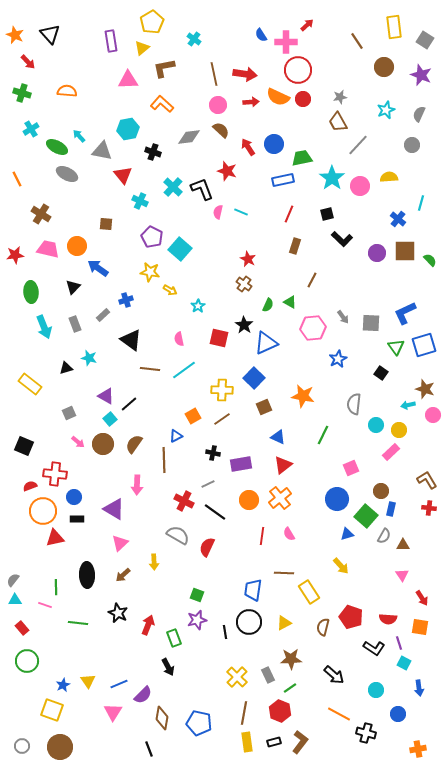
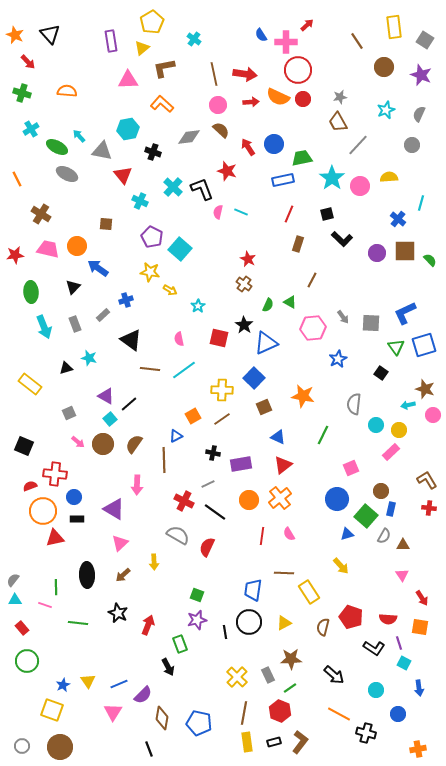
brown rectangle at (295, 246): moved 3 px right, 2 px up
green rectangle at (174, 638): moved 6 px right, 6 px down
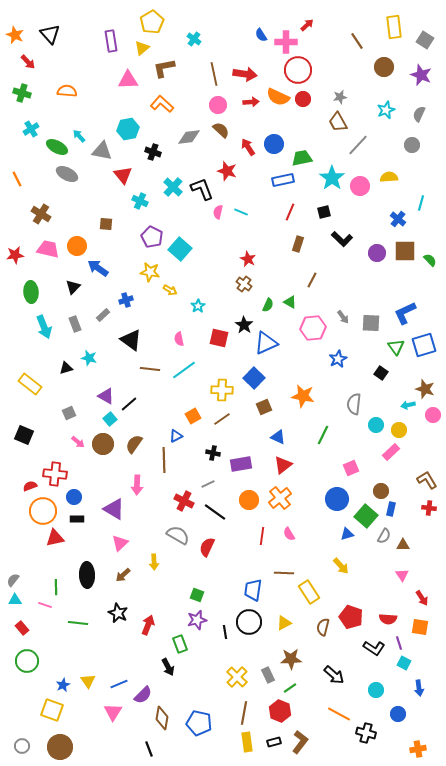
red line at (289, 214): moved 1 px right, 2 px up
black square at (327, 214): moved 3 px left, 2 px up
black square at (24, 446): moved 11 px up
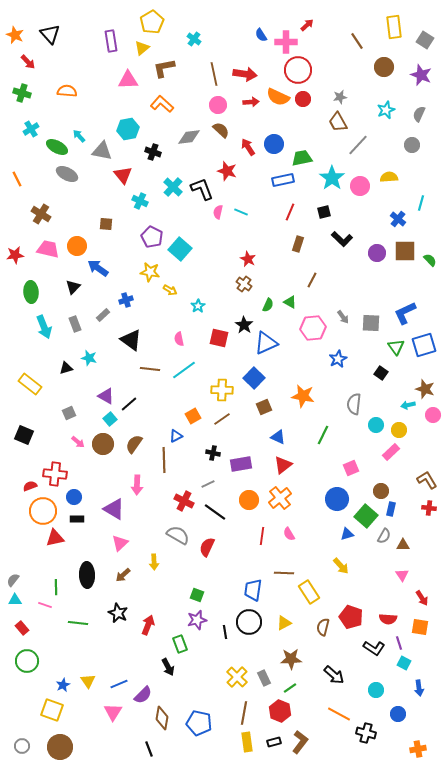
gray rectangle at (268, 675): moved 4 px left, 3 px down
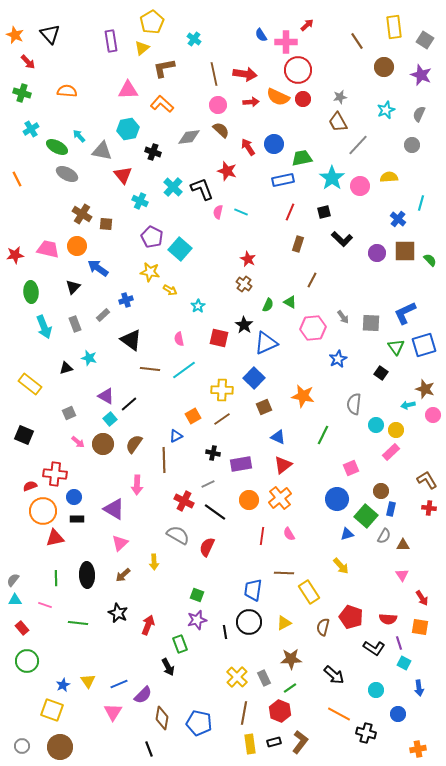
pink triangle at (128, 80): moved 10 px down
brown cross at (41, 214): moved 41 px right
yellow circle at (399, 430): moved 3 px left
green line at (56, 587): moved 9 px up
yellow rectangle at (247, 742): moved 3 px right, 2 px down
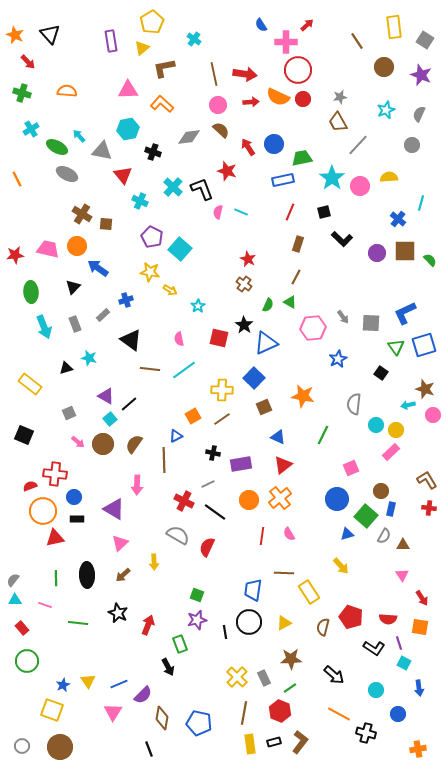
blue semicircle at (261, 35): moved 10 px up
brown line at (312, 280): moved 16 px left, 3 px up
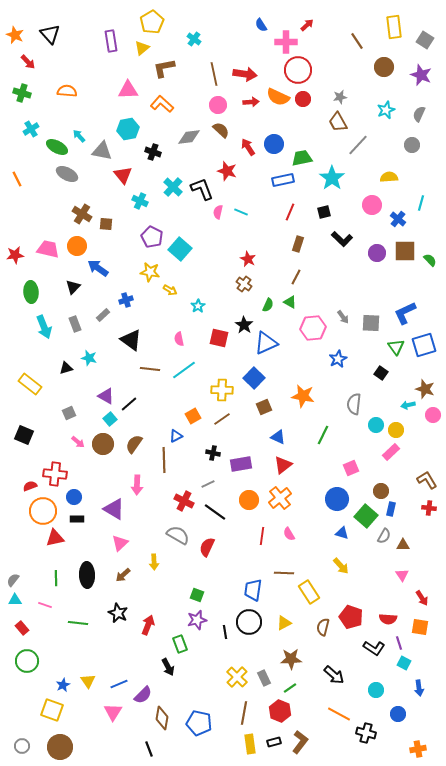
pink circle at (360, 186): moved 12 px right, 19 px down
blue triangle at (347, 534): moved 5 px left, 1 px up; rotated 32 degrees clockwise
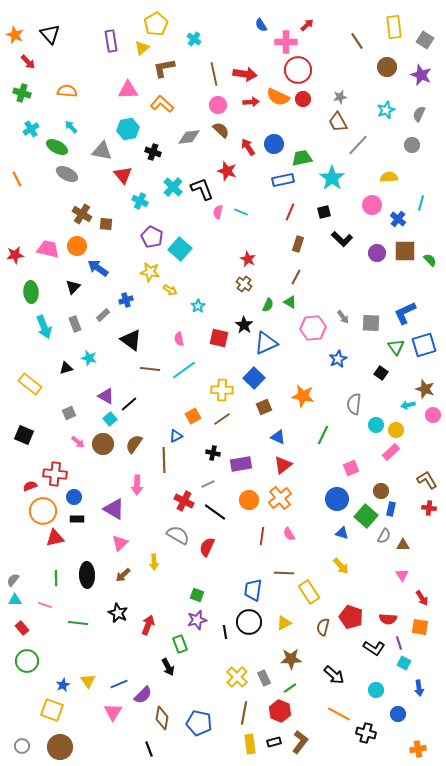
yellow pentagon at (152, 22): moved 4 px right, 2 px down
brown circle at (384, 67): moved 3 px right
cyan arrow at (79, 136): moved 8 px left, 9 px up
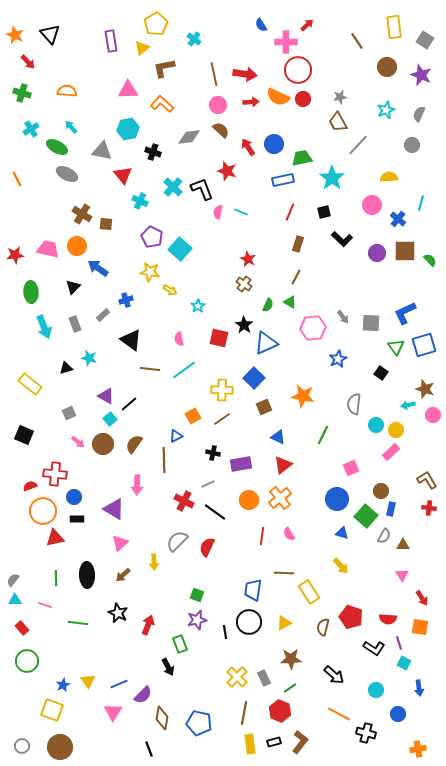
gray semicircle at (178, 535): moved 1 px left, 6 px down; rotated 75 degrees counterclockwise
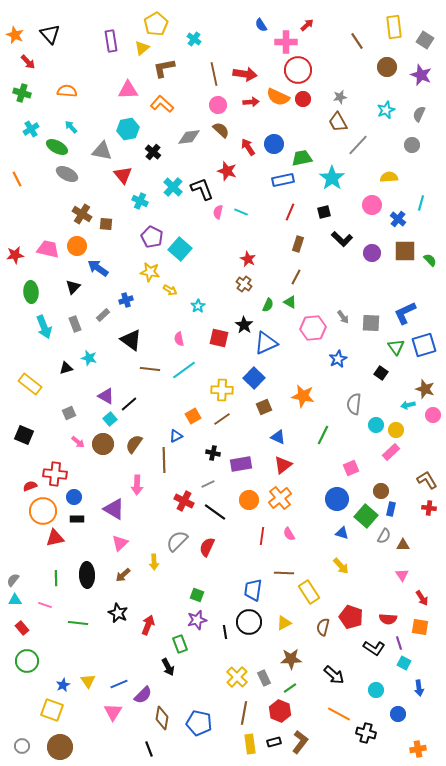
black cross at (153, 152): rotated 21 degrees clockwise
purple circle at (377, 253): moved 5 px left
